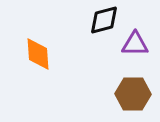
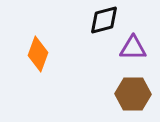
purple triangle: moved 2 px left, 4 px down
orange diamond: rotated 24 degrees clockwise
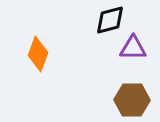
black diamond: moved 6 px right
brown hexagon: moved 1 px left, 6 px down
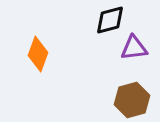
purple triangle: moved 1 px right; rotated 8 degrees counterclockwise
brown hexagon: rotated 16 degrees counterclockwise
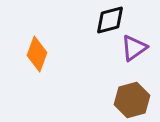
purple triangle: rotated 28 degrees counterclockwise
orange diamond: moved 1 px left
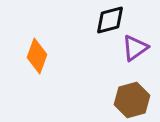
purple triangle: moved 1 px right
orange diamond: moved 2 px down
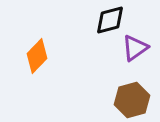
orange diamond: rotated 24 degrees clockwise
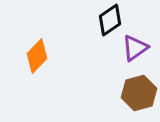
black diamond: rotated 20 degrees counterclockwise
brown hexagon: moved 7 px right, 7 px up
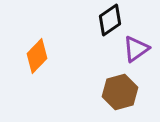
purple triangle: moved 1 px right, 1 px down
brown hexagon: moved 19 px left, 1 px up
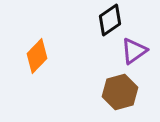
purple triangle: moved 2 px left, 2 px down
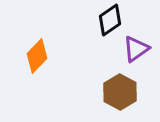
purple triangle: moved 2 px right, 2 px up
brown hexagon: rotated 16 degrees counterclockwise
